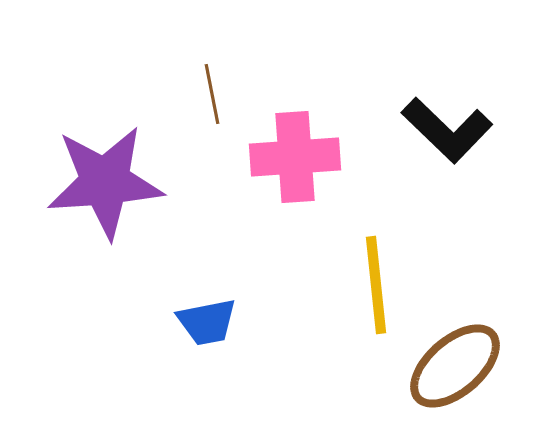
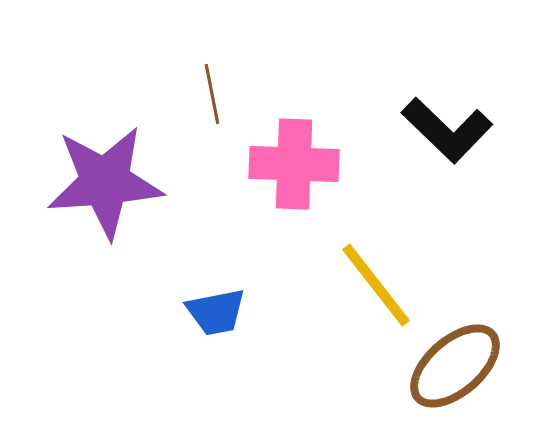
pink cross: moved 1 px left, 7 px down; rotated 6 degrees clockwise
yellow line: rotated 32 degrees counterclockwise
blue trapezoid: moved 9 px right, 10 px up
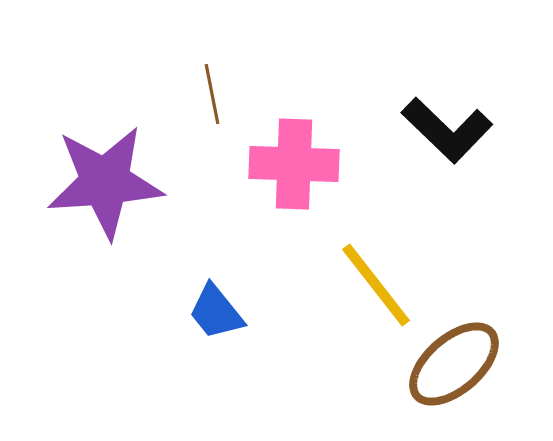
blue trapezoid: rotated 62 degrees clockwise
brown ellipse: moved 1 px left, 2 px up
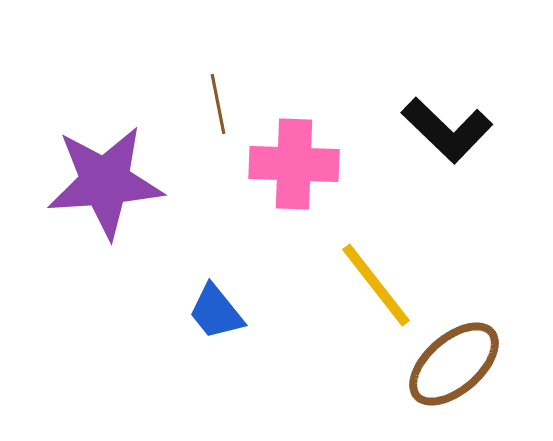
brown line: moved 6 px right, 10 px down
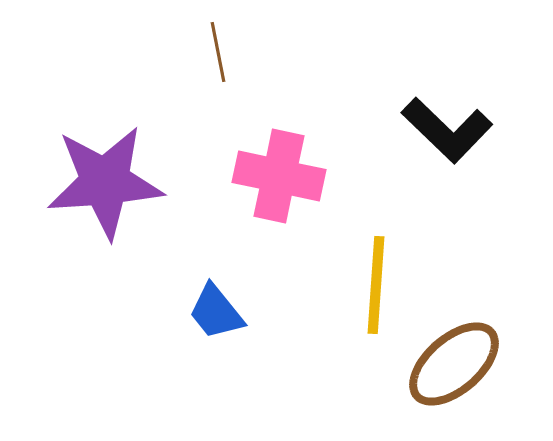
brown line: moved 52 px up
pink cross: moved 15 px left, 12 px down; rotated 10 degrees clockwise
yellow line: rotated 42 degrees clockwise
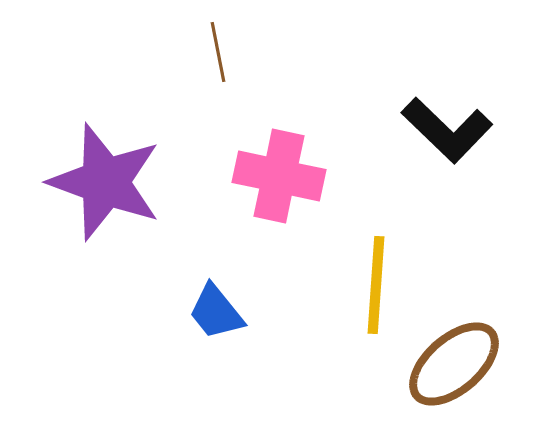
purple star: rotated 24 degrees clockwise
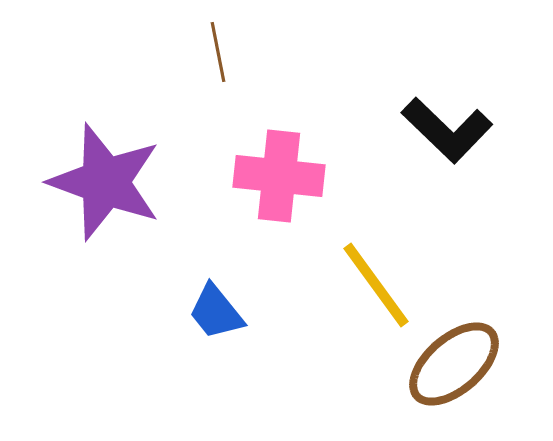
pink cross: rotated 6 degrees counterclockwise
yellow line: rotated 40 degrees counterclockwise
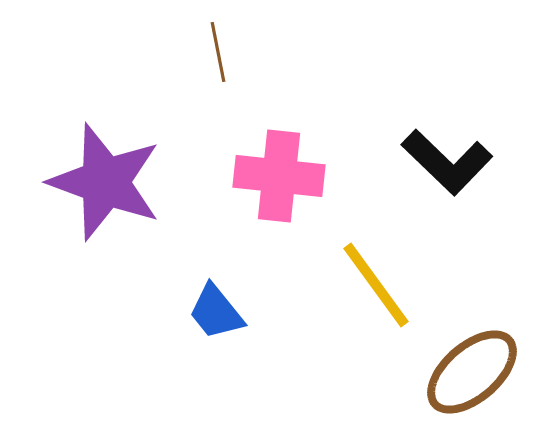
black L-shape: moved 32 px down
brown ellipse: moved 18 px right, 8 px down
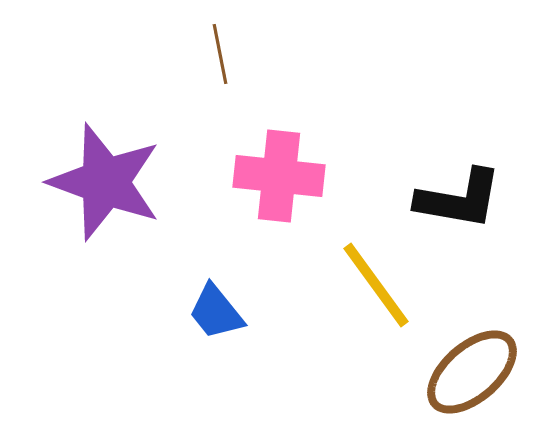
brown line: moved 2 px right, 2 px down
black L-shape: moved 12 px right, 37 px down; rotated 34 degrees counterclockwise
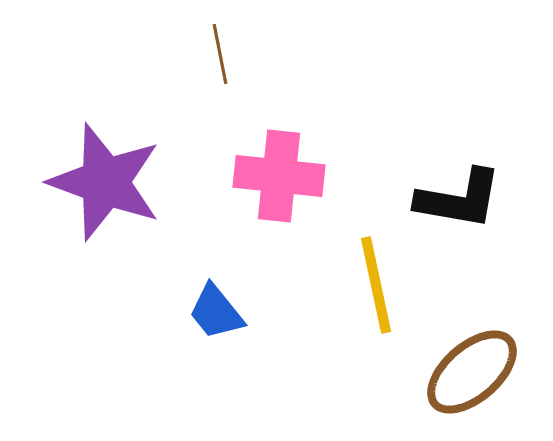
yellow line: rotated 24 degrees clockwise
